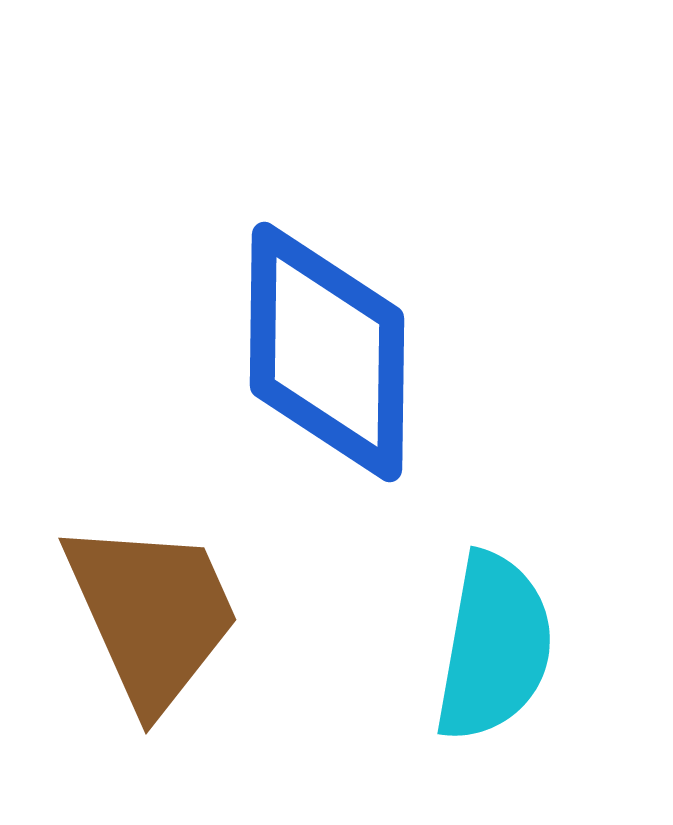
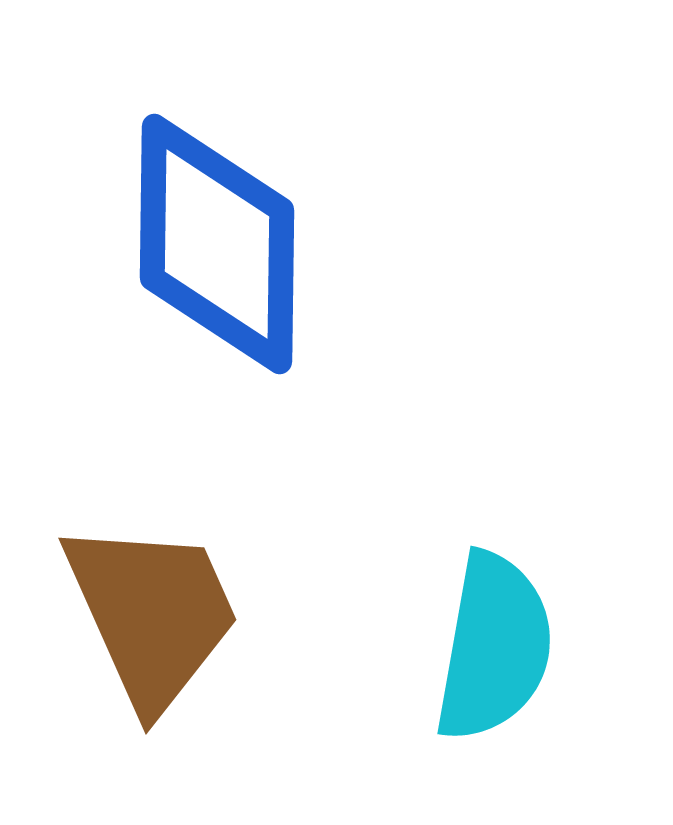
blue diamond: moved 110 px left, 108 px up
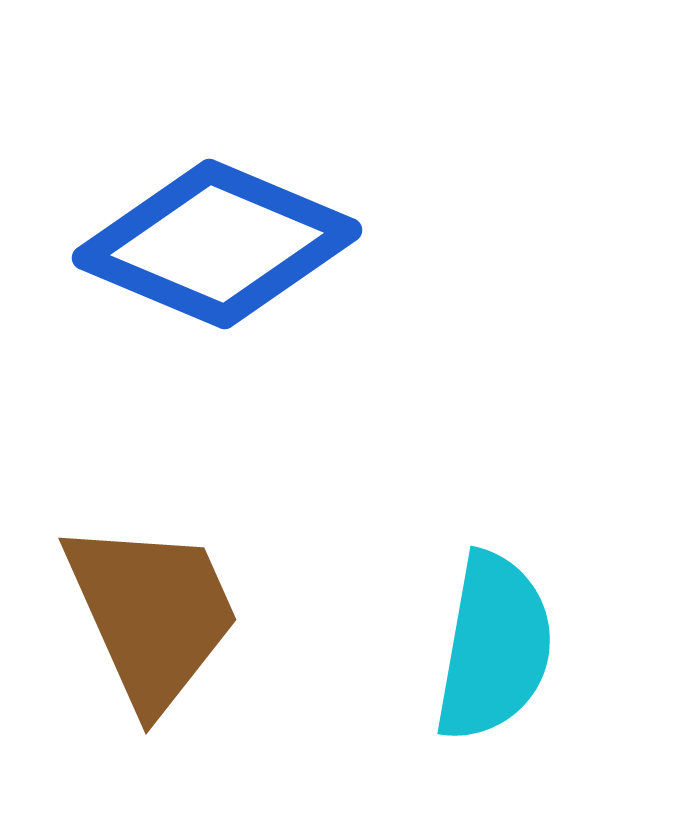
blue diamond: rotated 68 degrees counterclockwise
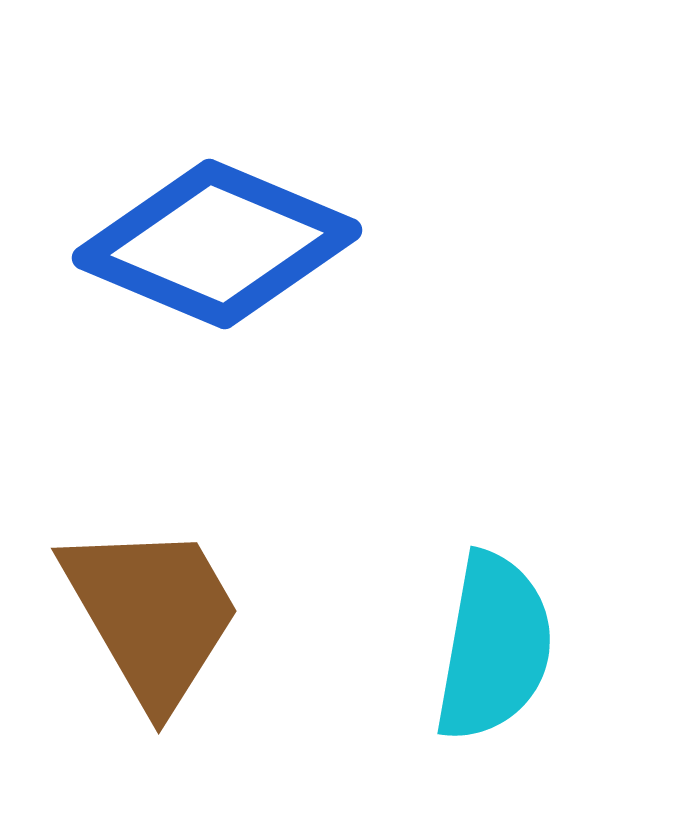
brown trapezoid: rotated 6 degrees counterclockwise
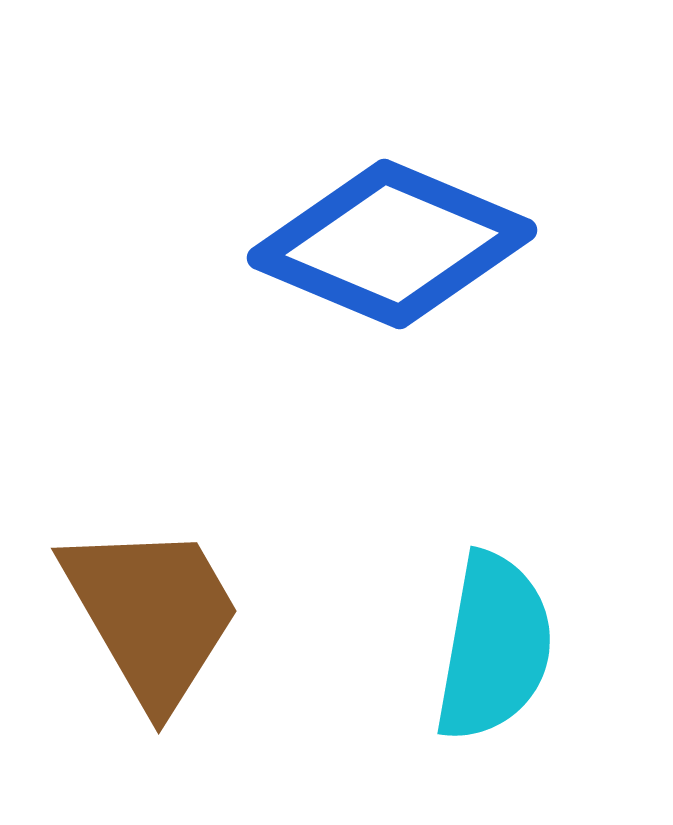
blue diamond: moved 175 px right
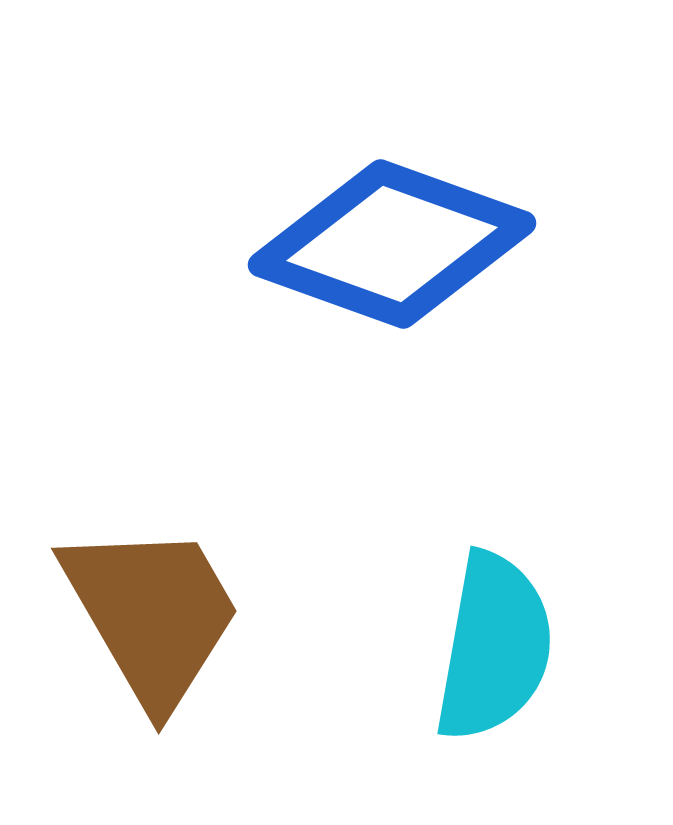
blue diamond: rotated 3 degrees counterclockwise
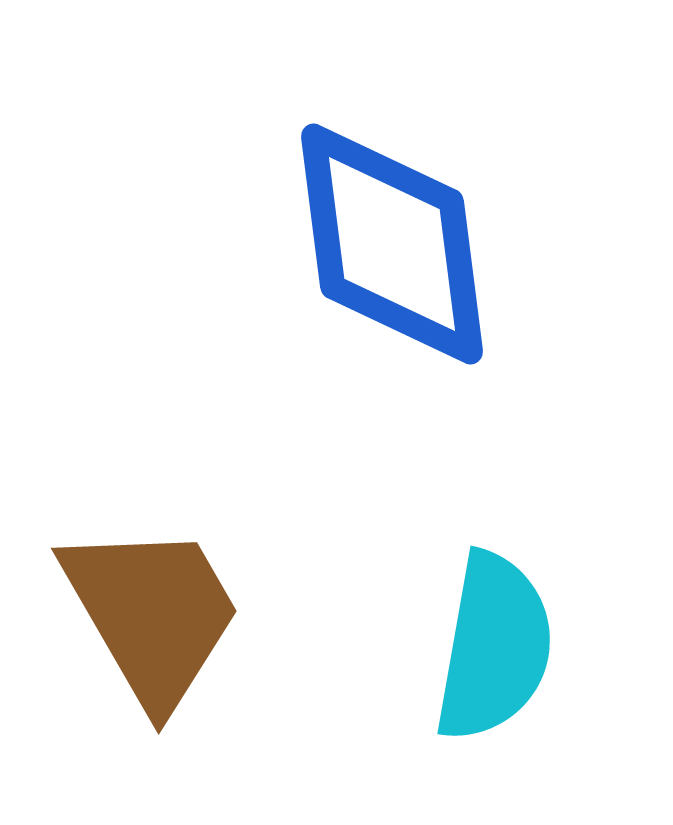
blue diamond: rotated 63 degrees clockwise
